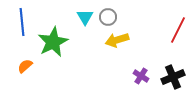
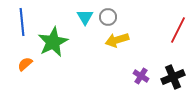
orange semicircle: moved 2 px up
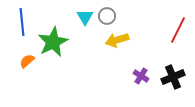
gray circle: moved 1 px left, 1 px up
orange semicircle: moved 2 px right, 3 px up
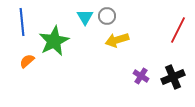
green star: moved 1 px right, 1 px up
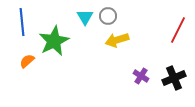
gray circle: moved 1 px right
black cross: moved 1 px right, 1 px down
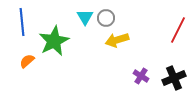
gray circle: moved 2 px left, 2 px down
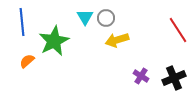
red line: rotated 60 degrees counterclockwise
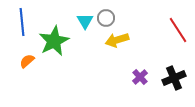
cyan triangle: moved 4 px down
purple cross: moved 1 px left, 1 px down; rotated 14 degrees clockwise
